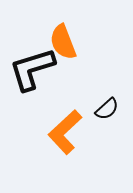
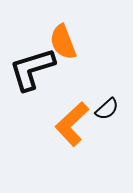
orange L-shape: moved 7 px right, 8 px up
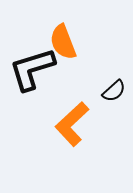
black semicircle: moved 7 px right, 18 px up
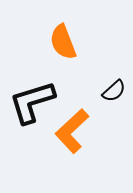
black L-shape: moved 33 px down
orange L-shape: moved 7 px down
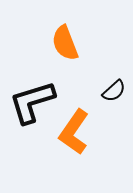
orange semicircle: moved 2 px right, 1 px down
orange L-shape: moved 2 px right, 1 px down; rotated 12 degrees counterclockwise
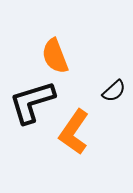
orange semicircle: moved 10 px left, 13 px down
